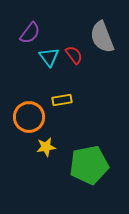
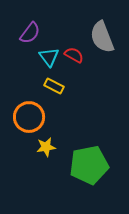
red semicircle: rotated 24 degrees counterclockwise
yellow rectangle: moved 8 px left, 14 px up; rotated 36 degrees clockwise
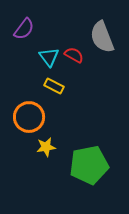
purple semicircle: moved 6 px left, 4 px up
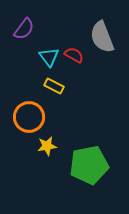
yellow star: moved 1 px right, 1 px up
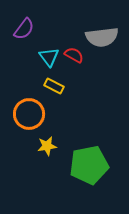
gray semicircle: rotated 76 degrees counterclockwise
orange circle: moved 3 px up
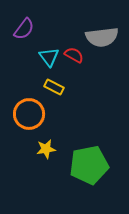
yellow rectangle: moved 1 px down
yellow star: moved 1 px left, 3 px down
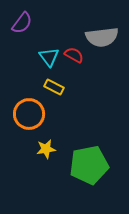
purple semicircle: moved 2 px left, 6 px up
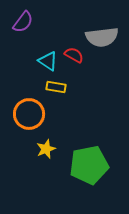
purple semicircle: moved 1 px right, 1 px up
cyan triangle: moved 1 px left, 4 px down; rotated 20 degrees counterclockwise
yellow rectangle: moved 2 px right; rotated 18 degrees counterclockwise
yellow star: rotated 12 degrees counterclockwise
